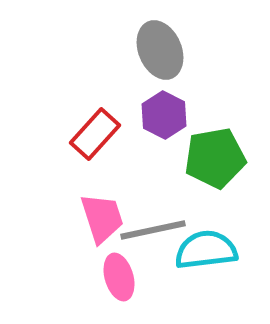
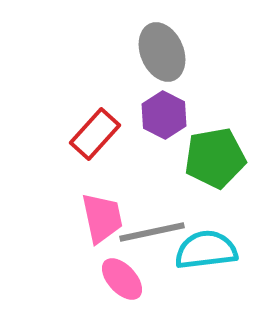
gray ellipse: moved 2 px right, 2 px down
pink trapezoid: rotated 6 degrees clockwise
gray line: moved 1 px left, 2 px down
pink ellipse: moved 3 px right, 2 px down; rotated 27 degrees counterclockwise
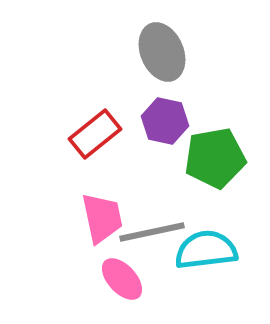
purple hexagon: moved 1 px right, 6 px down; rotated 15 degrees counterclockwise
red rectangle: rotated 9 degrees clockwise
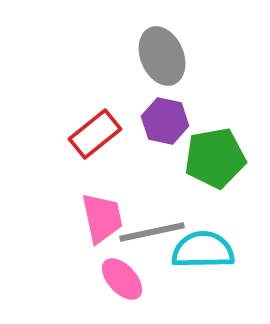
gray ellipse: moved 4 px down
cyan semicircle: moved 3 px left; rotated 6 degrees clockwise
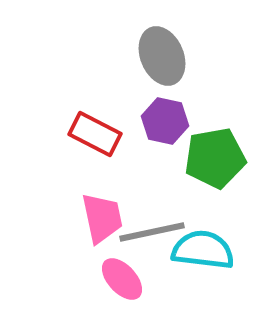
red rectangle: rotated 66 degrees clockwise
cyan semicircle: rotated 8 degrees clockwise
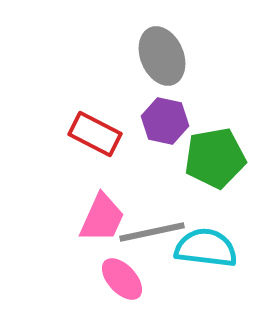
pink trapezoid: rotated 36 degrees clockwise
cyan semicircle: moved 3 px right, 2 px up
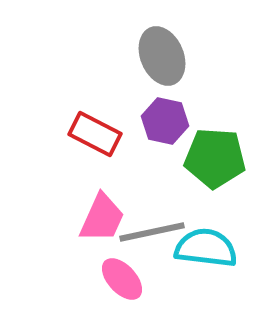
green pentagon: rotated 14 degrees clockwise
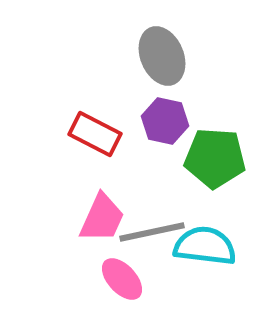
cyan semicircle: moved 1 px left, 2 px up
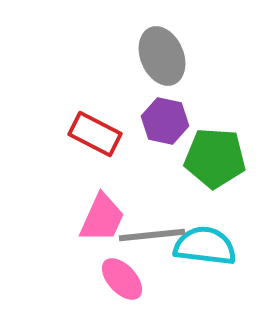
gray line: moved 3 px down; rotated 6 degrees clockwise
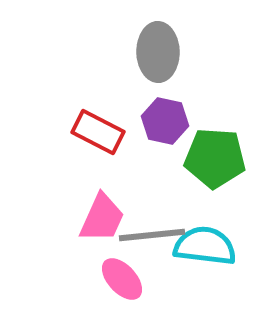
gray ellipse: moved 4 px left, 4 px up; rotated 22 degrees clockwise
red rectangle: moved 3 px right, 2 px up
